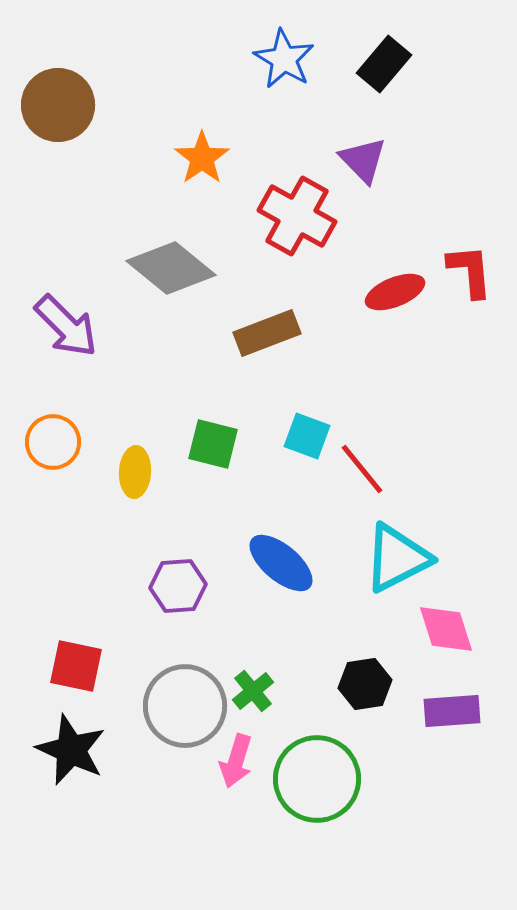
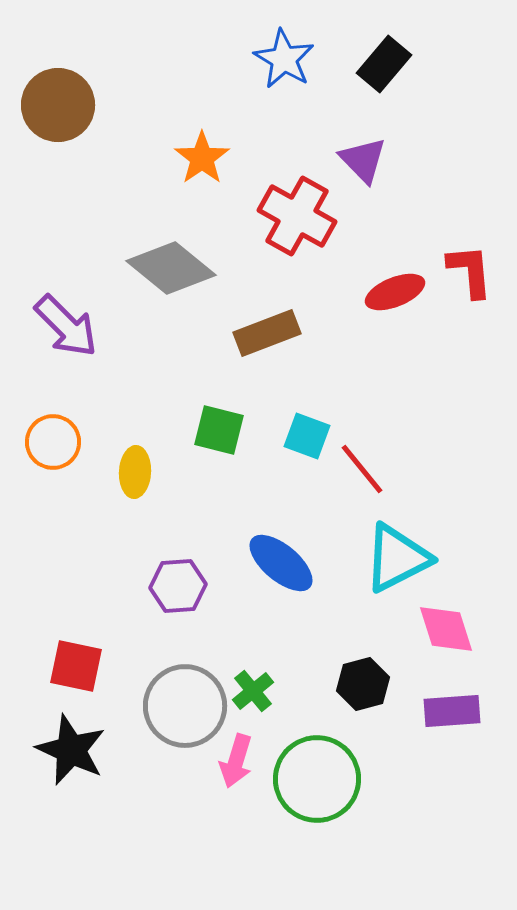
green square: moved 6 px right, 14 px up
black hexagon: moved 2 px left; rotated 6 degrees counterclockwise
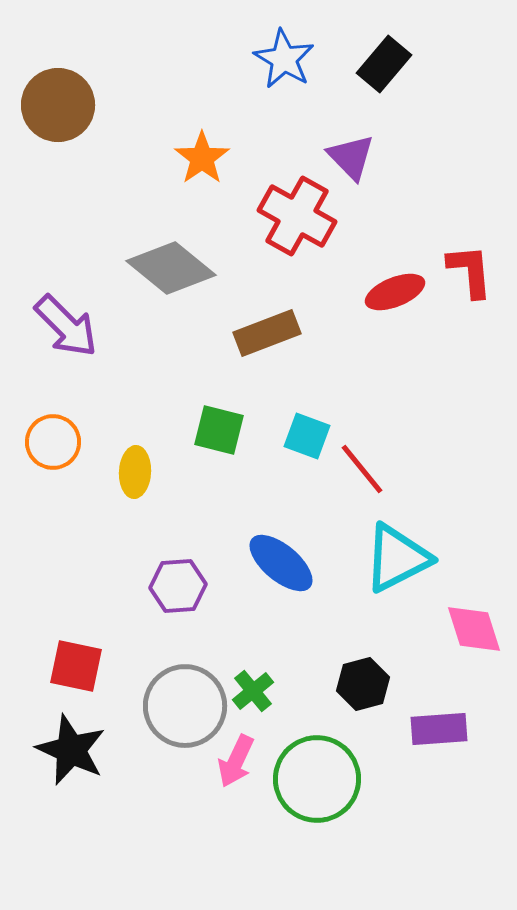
purple triangle: moved 12 px left, 3 px up
pink diamond: moved 28 px right
purple rectangle: moved 13 px left, 18 px down
pink arrow: rotated 8 degrees clockwise
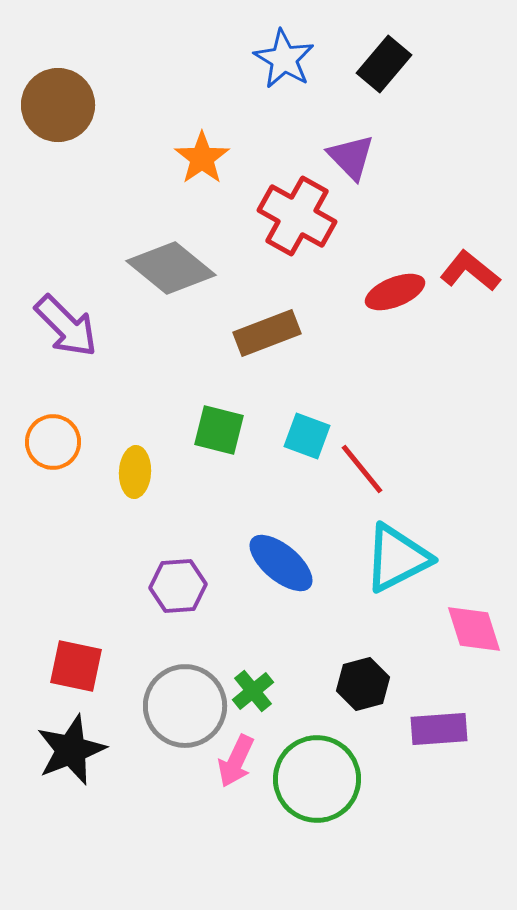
red L-shape: rotated 46 degrees counterclockwise
black star: rotated 26 degrees clockwise
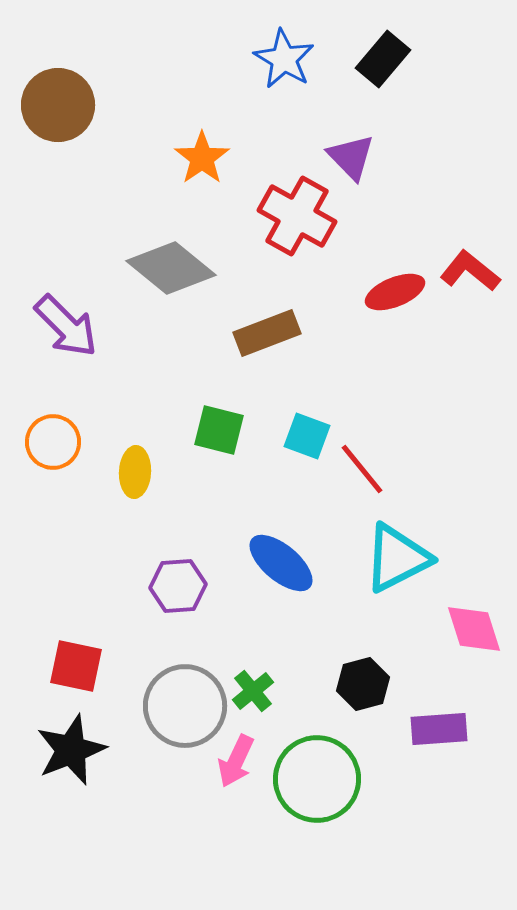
black rectangle: moved 1 px left, 5 px up
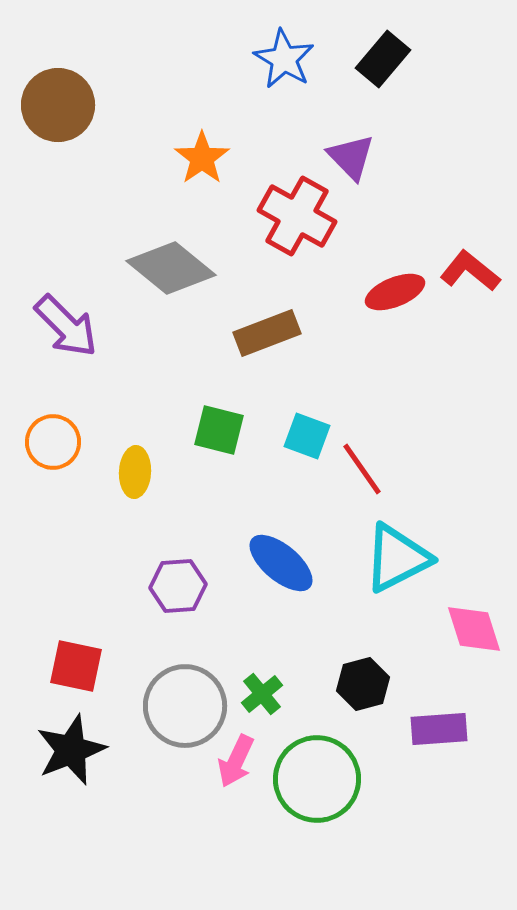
red line: rotated 4 degrees clockwise
green cross: moved 9 px right, 3 px down
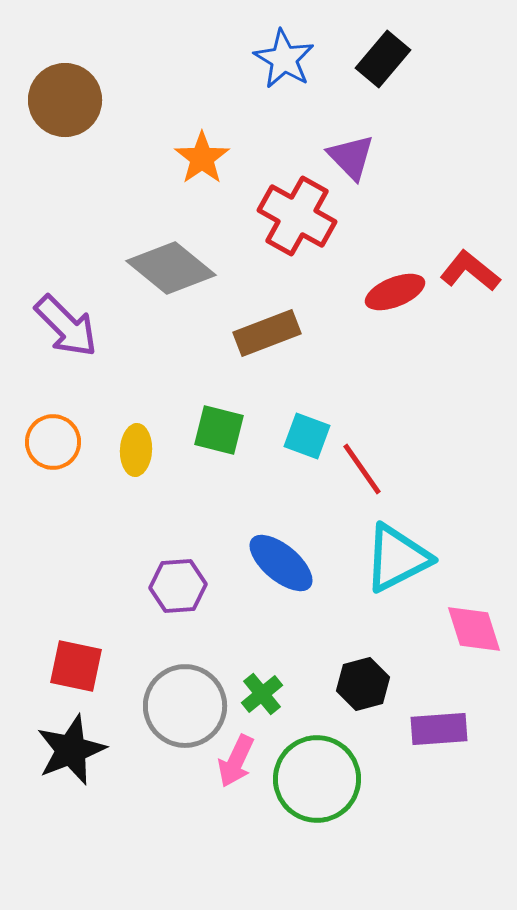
brown circle: moved 7 px right, 5 px up
yellow ellipse: moved 1 px right, 22 px up
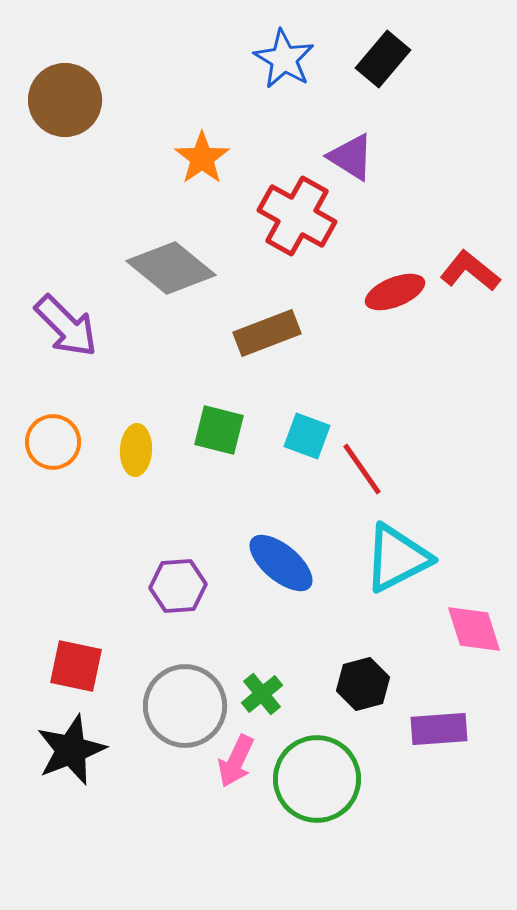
purple triangle: rotated 14 degrees counterclockwise
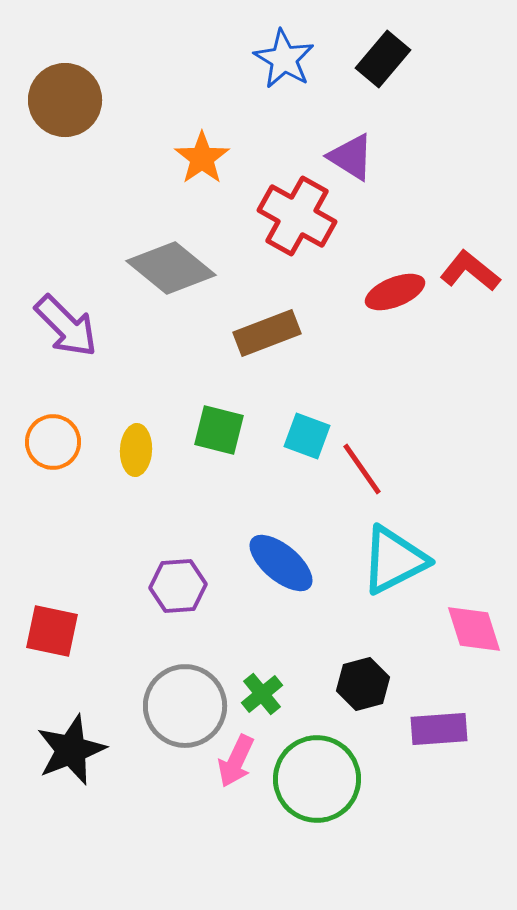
cyan triangle: moved 3 px left, 2 px down
red square: moved 24 px left, 35 px up
